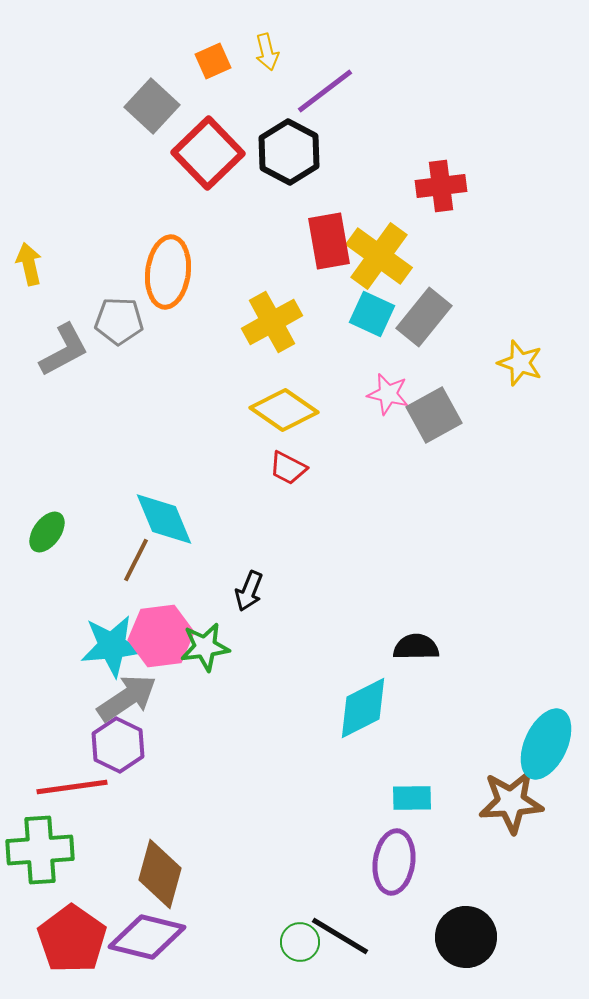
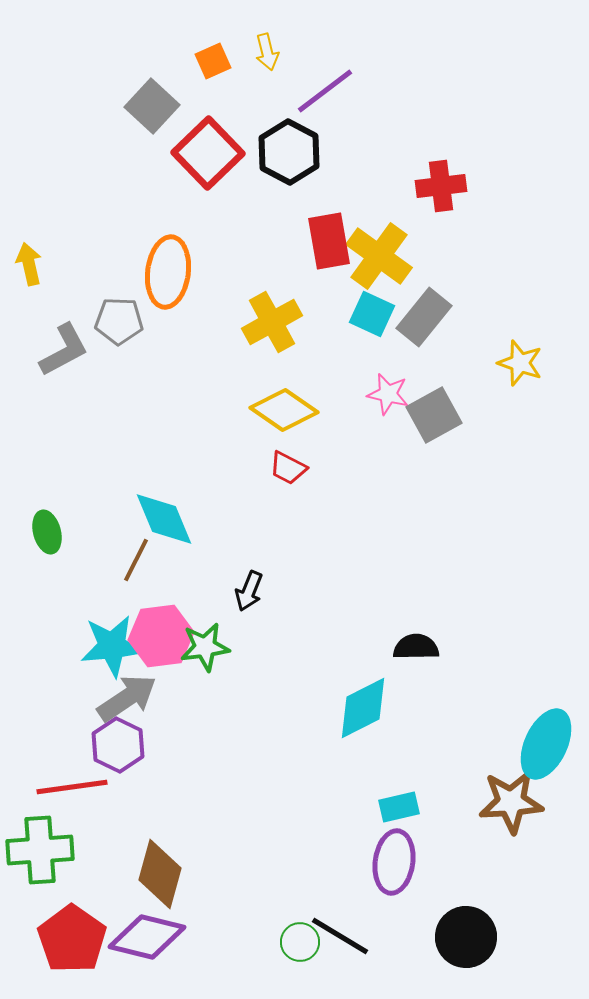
green ellipse at (47, 532): rotated 51 degrees counterclockwise
cyan rectangle at (412, 798): moved 13 px left, 9 px down; rotated 12 degrees counterclockwise
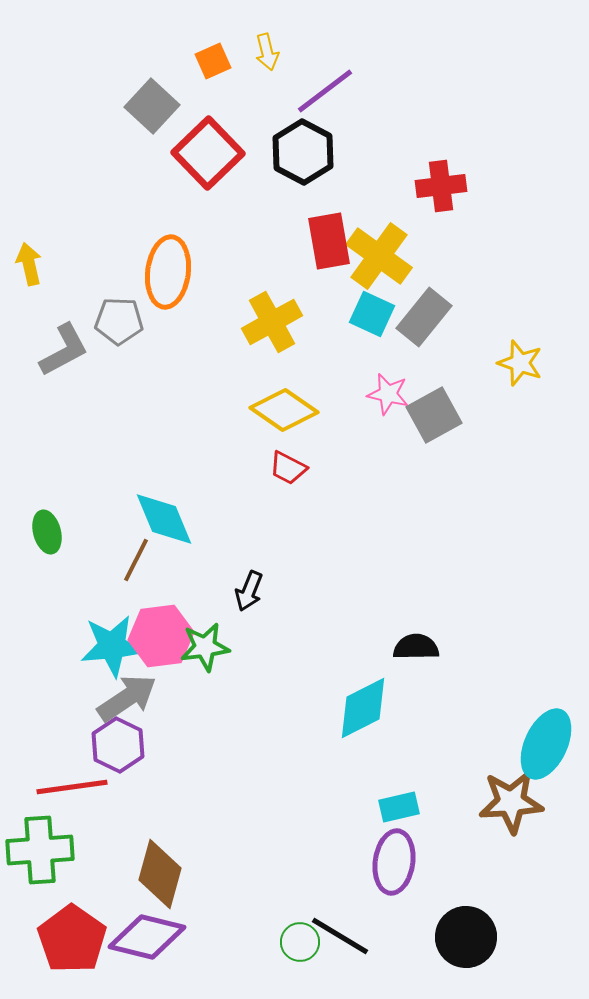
black hexagon at (289, 152): moved 14 px right
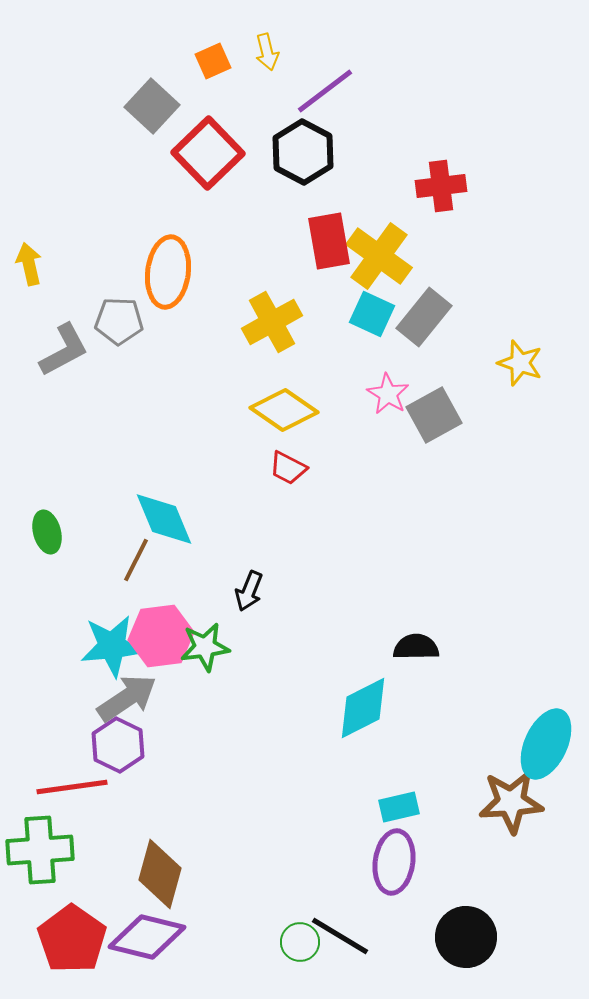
pink star at (388, 394): rotated 18 degrees clockwise
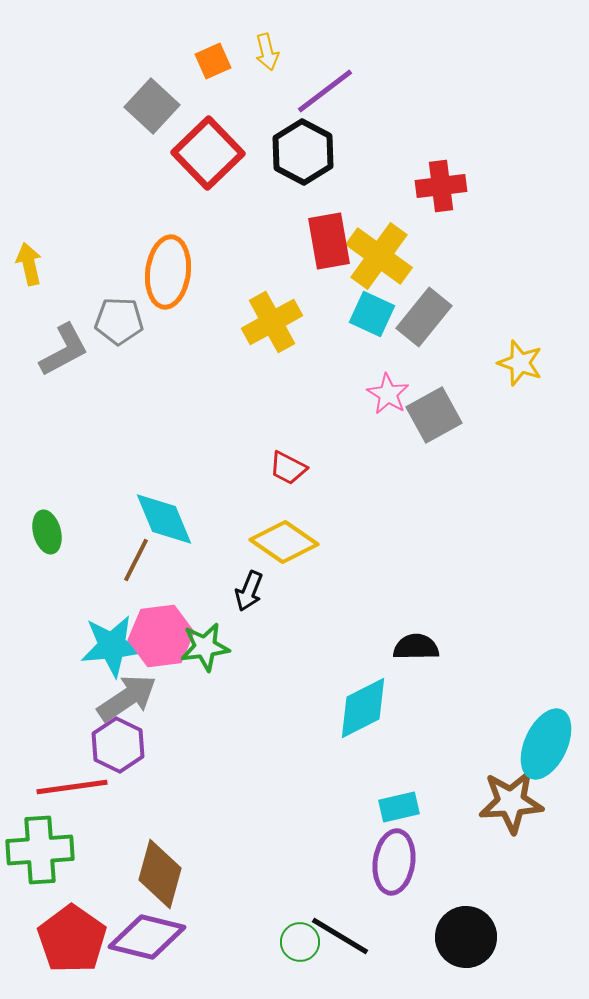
yellow diamond at (284, 410): moved 132 px down
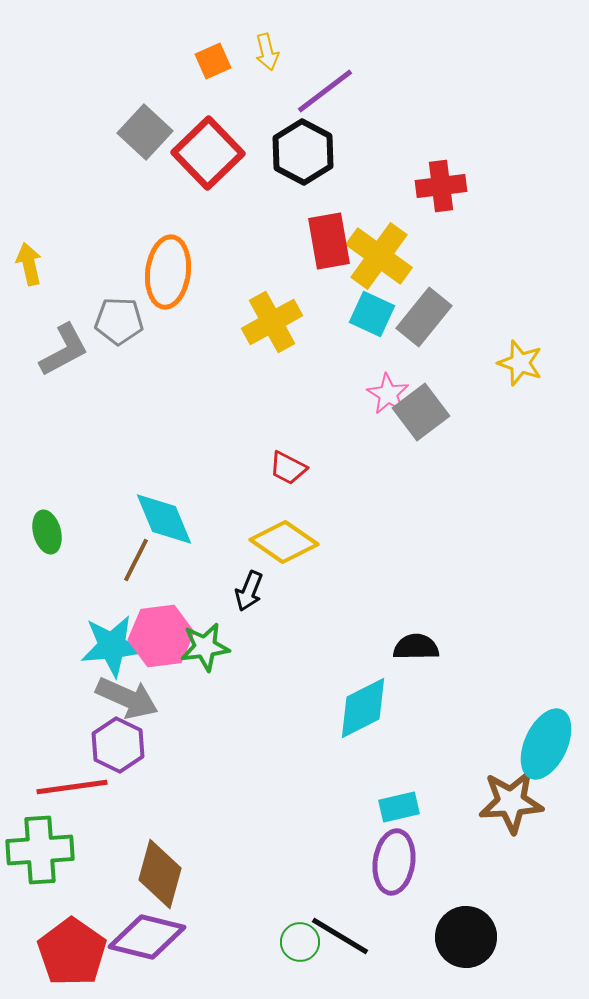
gray square at (152, 106): moved 7 px left, 26 px down
gray square at (434, 415): moved 13 px left, 3 px up; rotated 8 degrees counterclockwise
gray arrow at (127, 698): rotated 58 degrees clockwise
red pentagon at (72, 939): moved 13 px down
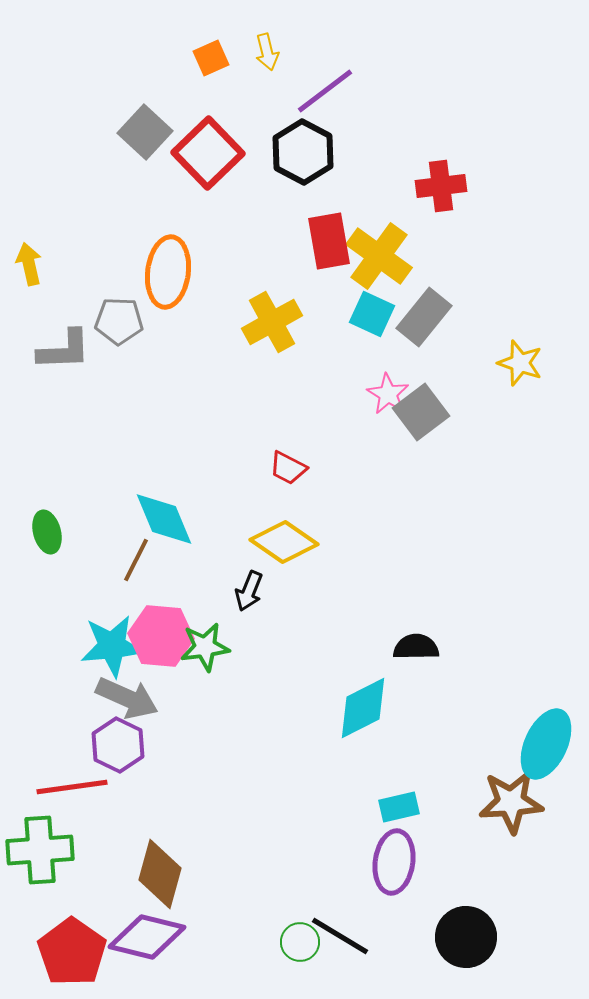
orange square at (213, 61): moved 2 px left, 3 px up
gray L-shape at (64, 350): rotated 26 degrees clockwise
pink hexagon at (161, 636): rotated 12 degrees clockwise
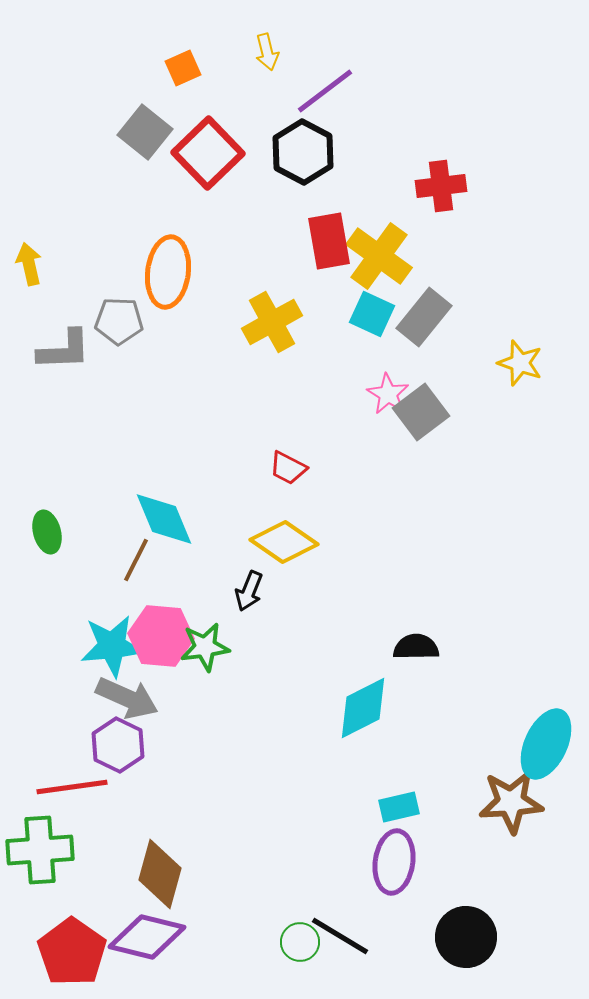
orange square at (211, 58): moved 28 px left, 10 px down
gray square at (145, 132): rotated 4 degrees counterclockwise
